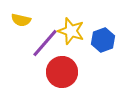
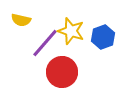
blue hexagon: moved 3 px up
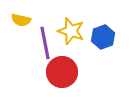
purple line: rotated 52 degrees counterclockwise
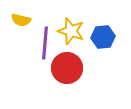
blue hexagon: rotated 15 degrees clockwise
purple line: rotated 16 degrees clockwise
red circle: moved 5 px right, 4 px up
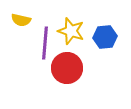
blue hexagon: moved 2 px right
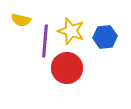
purple line: moved 2 px up
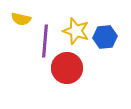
yellow semicircle: moved 1 px up
yellow star: moved 5 px right
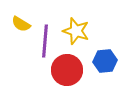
yellow semicircle: moved 5 px down; rotated 18 degrees clockwise
blue hexagon: moved 24 px down
red circle: moved 2 px down
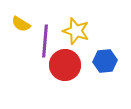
red circle: moved 2 px left, 5 px up
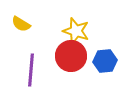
purple line: moved 14 px left, 29 px down
red circle: moved 6 px right, 9 px up
